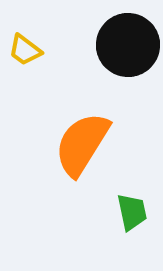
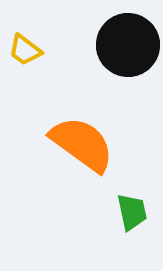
orange semicircle: rotated 94 degrees clockwise
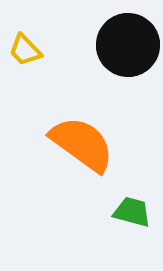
yellow trapezoid: rotated 9 degrees clockwise
green trapezoid: rotated 63 degrees counterclockwise
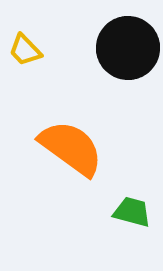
black circle: moved 3 px down
orange semicircle: moved 11 px left, 4 px down
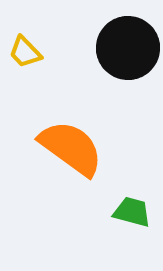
yellow trapezoid: moved 2 px down
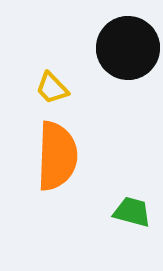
yellow trapezoid: moved 27 px right, 36 px down
orange semicircle: moved 14 px left, 8 px down; rotated 56 degrees clockwise
